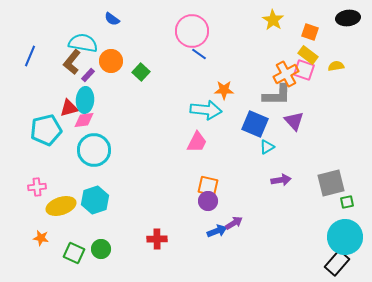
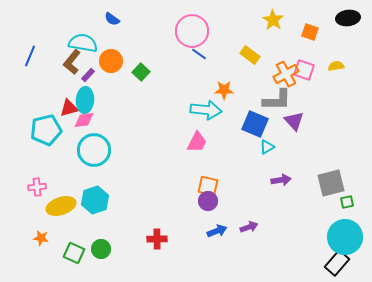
yellow rectangle at (308, 55): moved 58 px left
gray L-shape at (277, 95): moved 5 px down
purple arrow at (234, 223): moved 15 px right, 4 px down; rotated 12 degrees clockwise
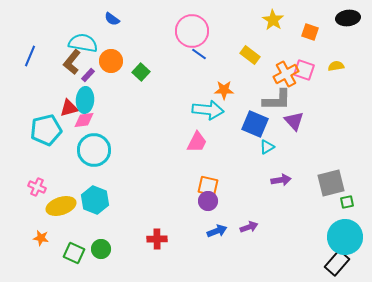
cyan arrow at (206, 110): moved 2 px right
pink cross at (37, 187): rotated 30 degrees clockwise
cyan hexagon at (95, 200): rotated 20 degrees counterclockwise
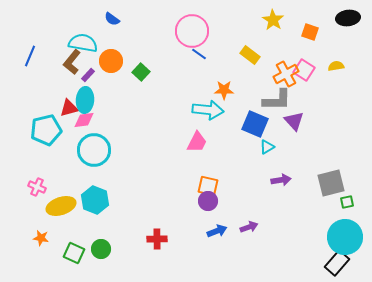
pink square at (304, 70): rotated 15 degrees clockwise
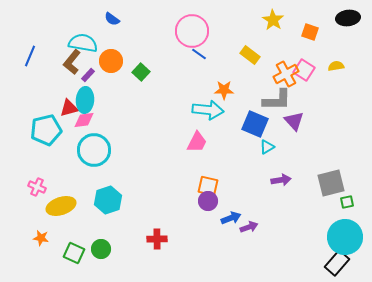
cyan hexagon at (95, 200): moved 13 px right; rotated 20 degrees clockwise
blue arrow at (217, 231): moved 14 px right, 13 px up
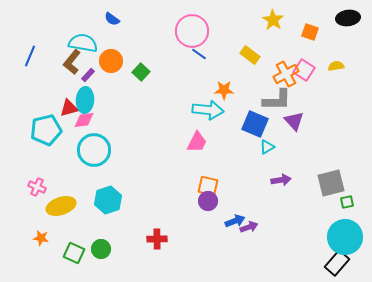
blue arrow at (231, 218): moved 4 px right, 3 px down
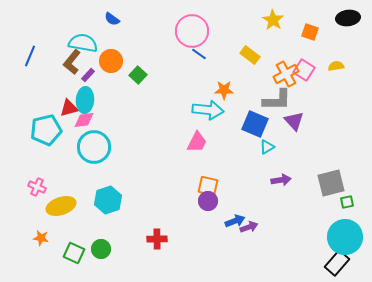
green square at (141, 72): moved 3 px left, 3 px down
cyan circle at (94, 150): moved 3 px up
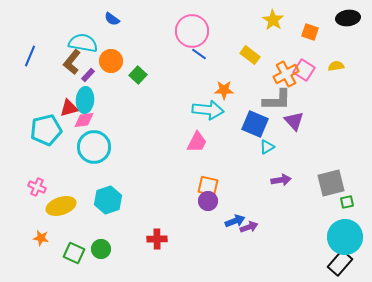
black rectangle at (337, 263): moved 3 px right
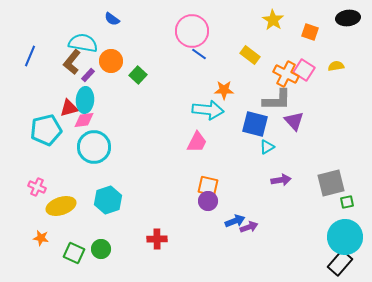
orange cross at (286, 74): rotated 35 degrees counterclockwise
blue square at (255, 124): rotated 8 degrees counterclockwise
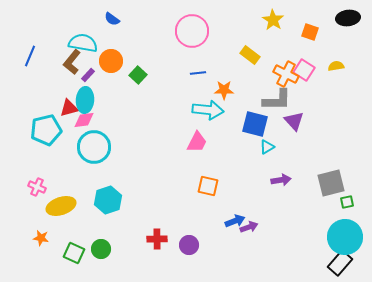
blue line at (199, 54): moved 1 px left, 19 px down; rotated 42 degrees counterclockwise
purple circle at (208, 201): moved 19 px left, 44 px down
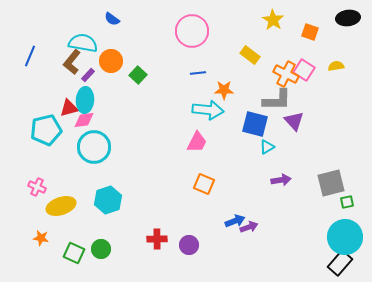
orange square at (208, 186): moved 4 px left, 2 px up; rotated 10 degrees clockwise
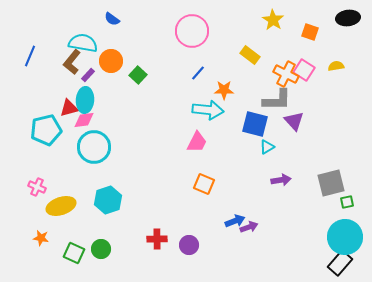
blue line at (198, 73): rotated 42 degrees counterclockwise
